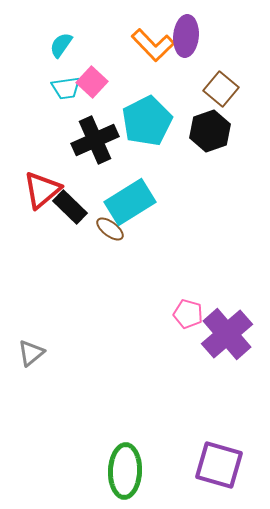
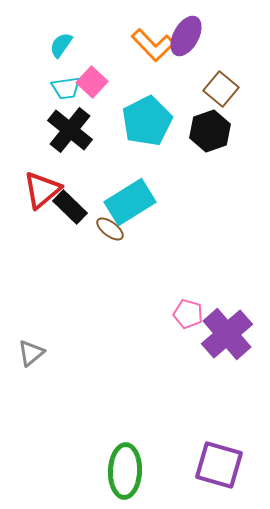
purple ellipse: rotated 24 degrees clockwise
black cross: moved 25 px left, 10 px up; rotated 27 degrees counterclockwise
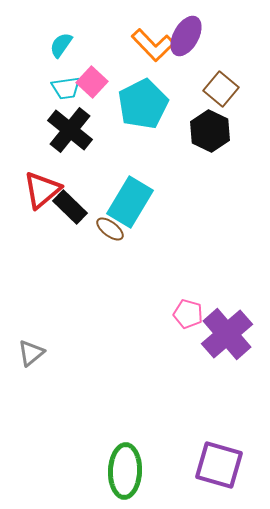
cyan pentagon: moved 4 px left, 17 px up
black hexagon: rotated 15 degrees counterclockwise
cyan rectangle: rotated 27 degrees counterclockwise
